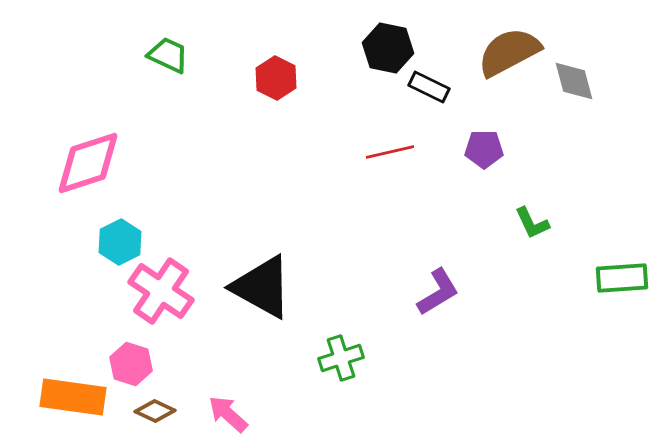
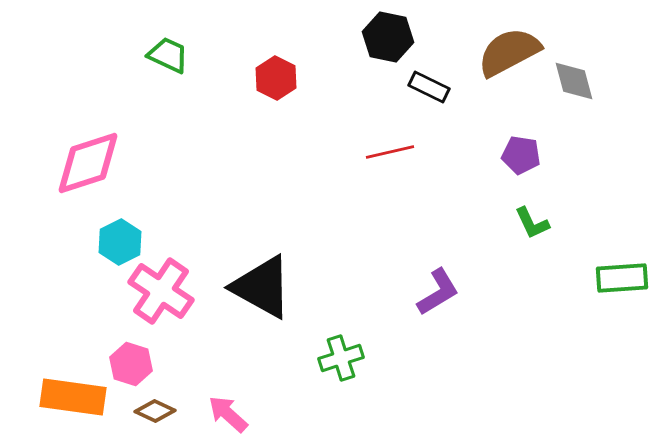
black hexagon: moved 11 px up
purple pentagon: moved 37 px right, 6 px down; rotated 9 degrees clockwise
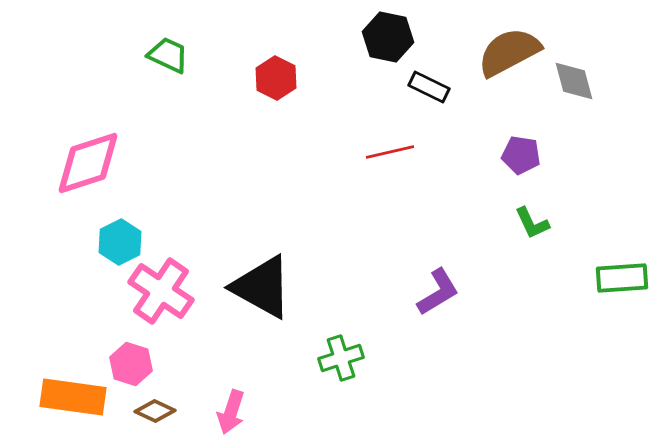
pink arrow: moved 3 px right, 2 px up; rotated 114 degrees counterclockwise
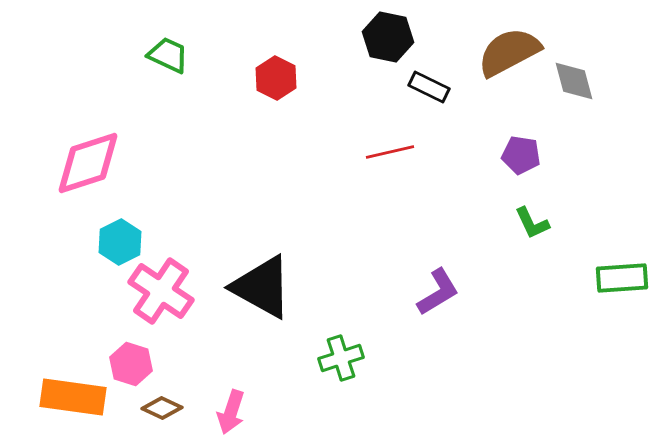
brown diamond: moved 7 px right, 3 px up
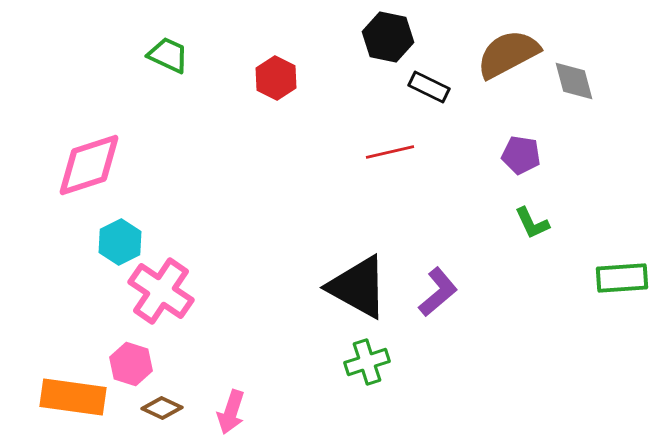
brown semicircle: moved 1 px left, 2 px down
pink diamond: moved 1 px right, 2 px down
black triangle: moved 96 px right
purple L-shape: rotated 9 degrees counterclockwise
green cross: moved 26 px right, 4 px down
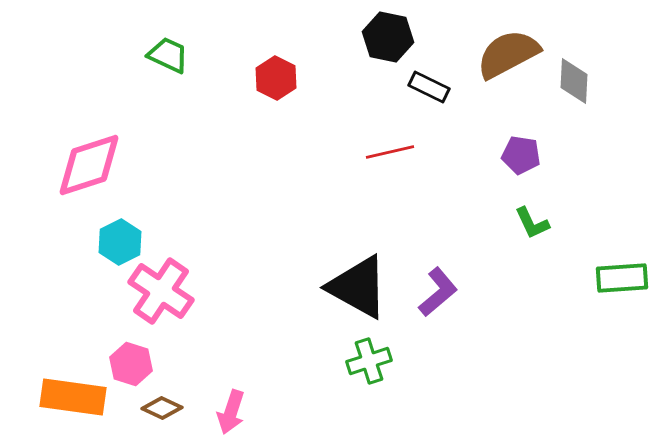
gray diamond: rotated 18 degrees clockwise
green cross: moved 2 px right, 1 px up
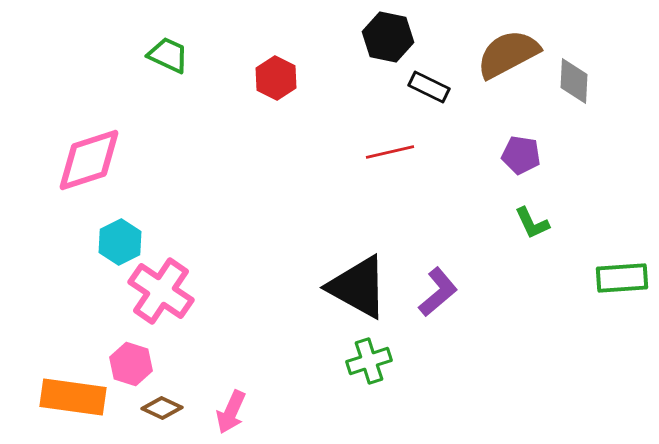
pink diamond: moved 5 px up
pink arrow: rotated 6 degrees clockwise
